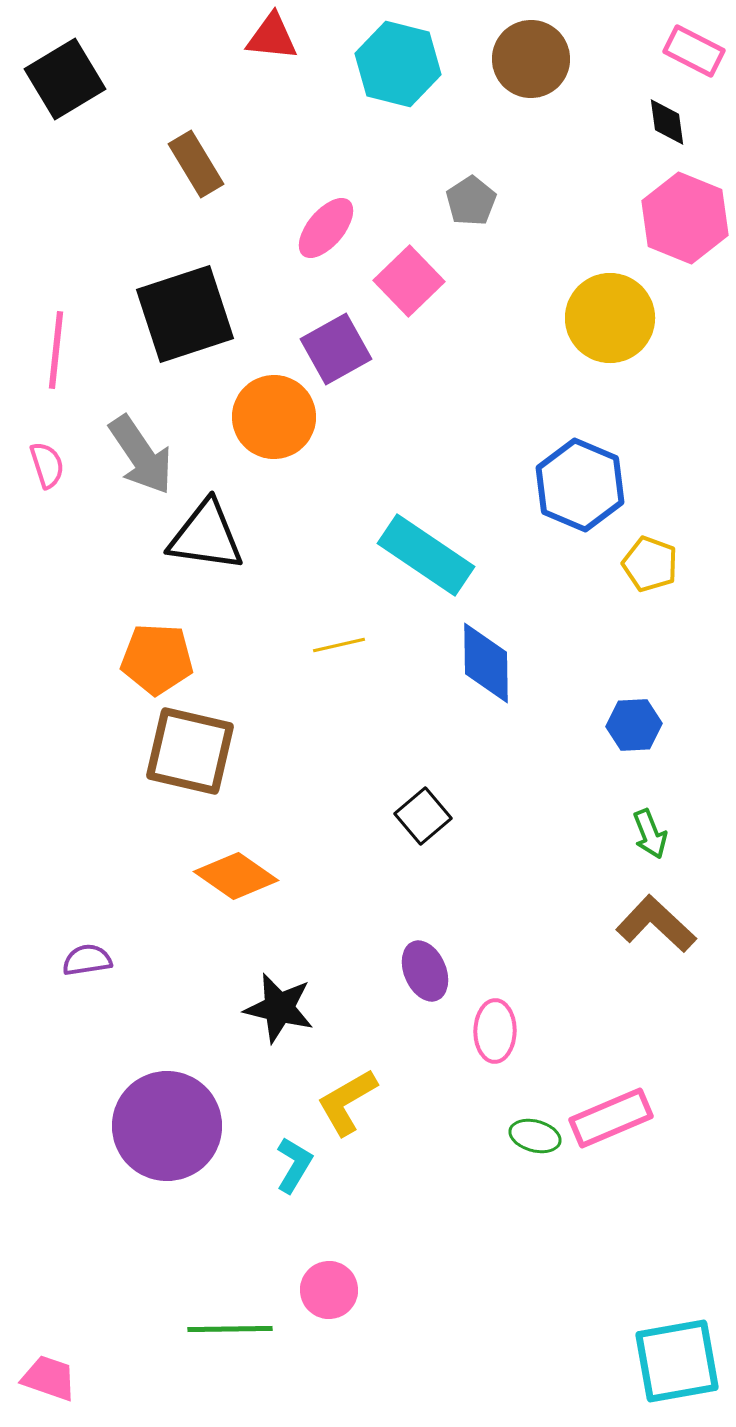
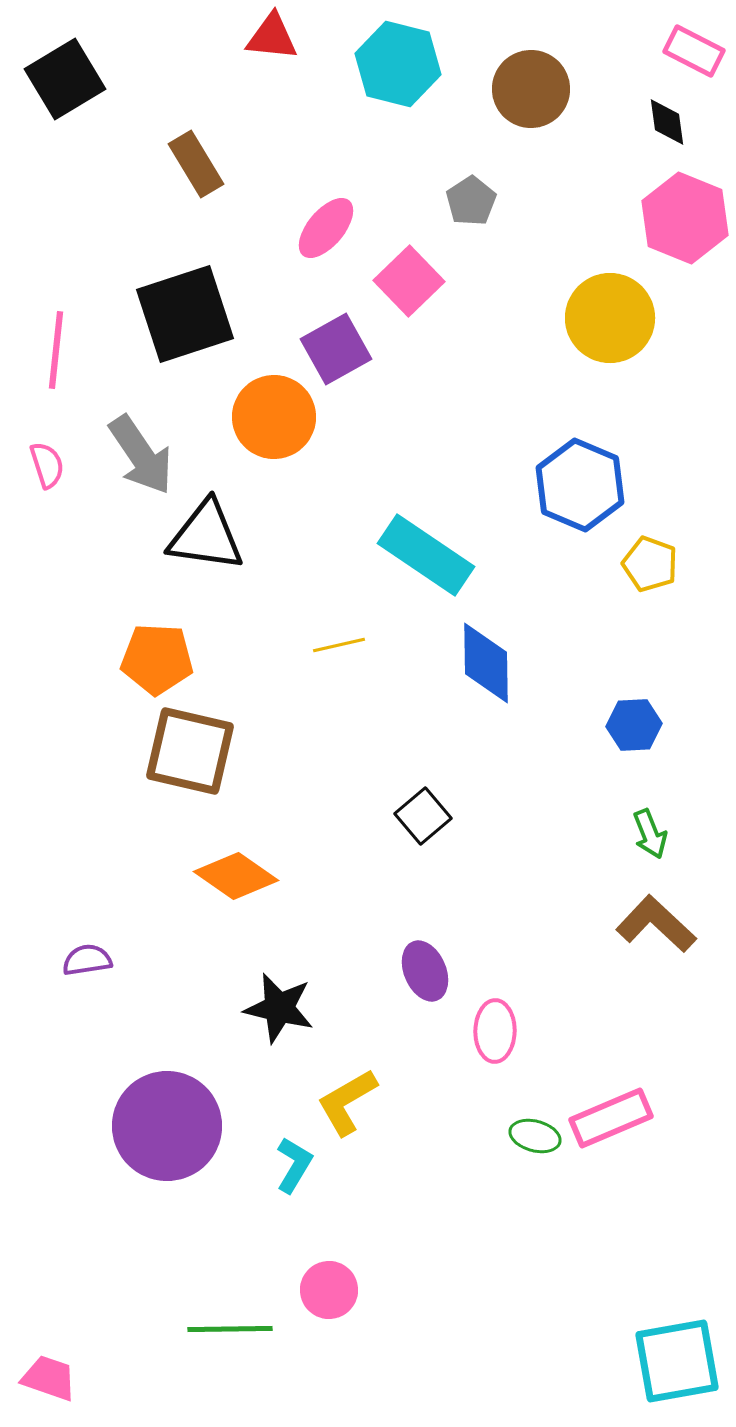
brown circle at (531, 59): moved 30 px down
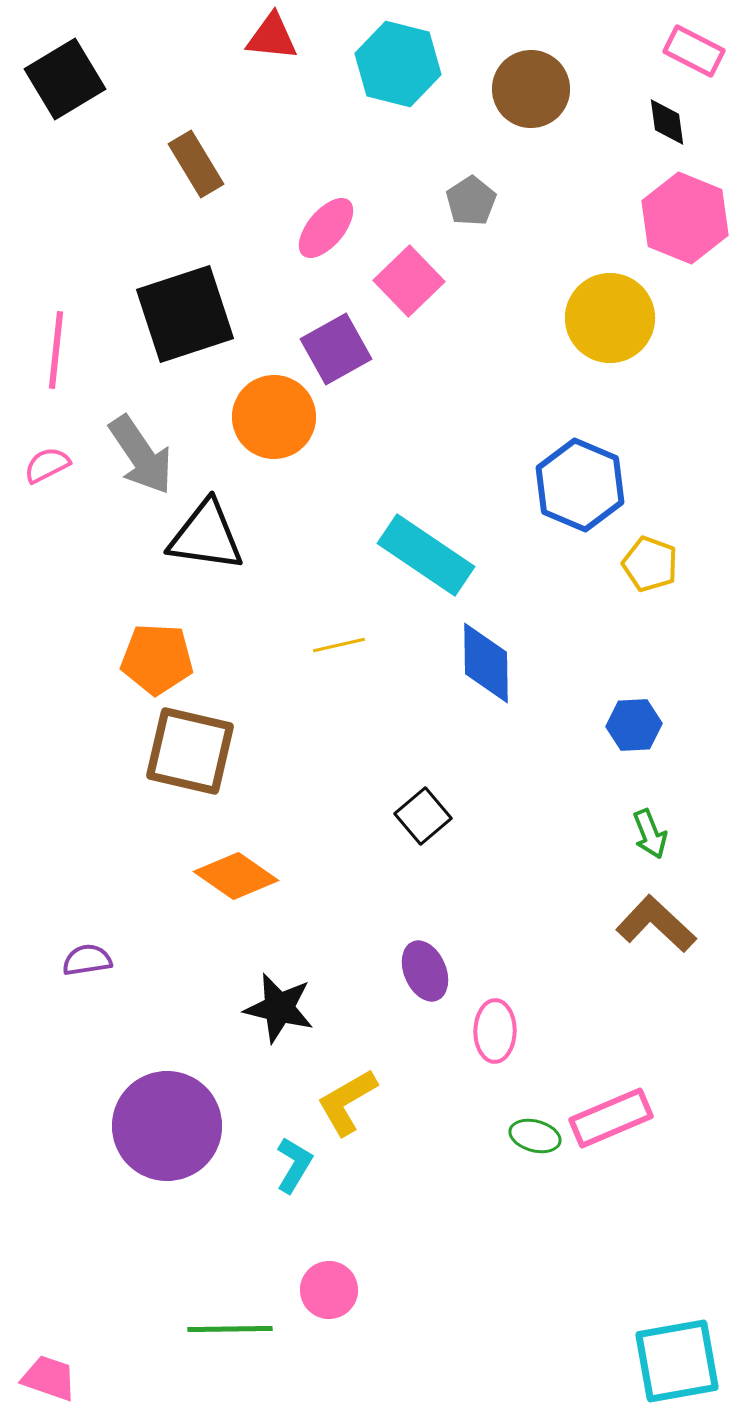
pink semicircle at (47, 465): rotated 99 degrees counterclockwise
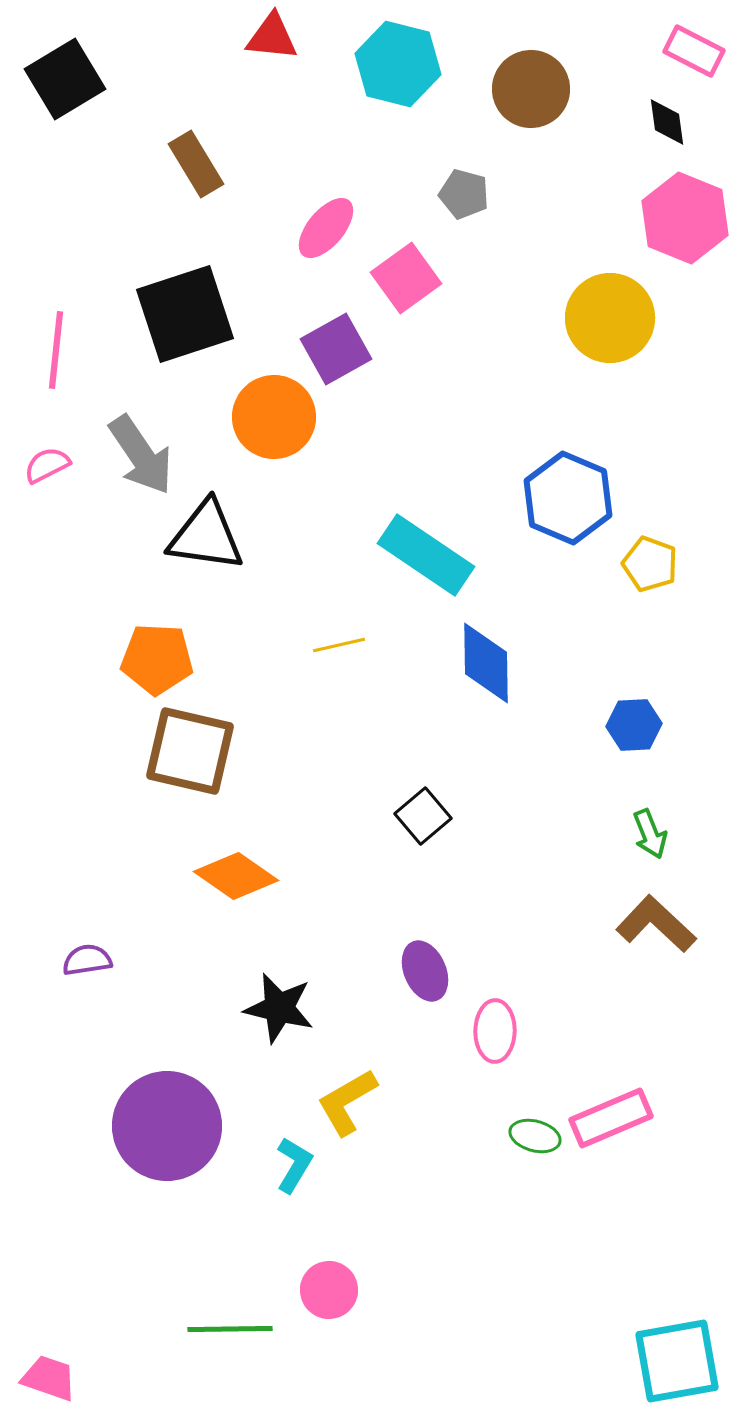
gray pentagon at (471, 201): moved 7 px left, 7 px up; rotated 24 degrees counterclockwise
pink square at (409, 281): moved 3 px left, 3 px up; rotated 8 degrees clockwise
blue hexagon at (580, 485): moved 12 px left, 13 px down
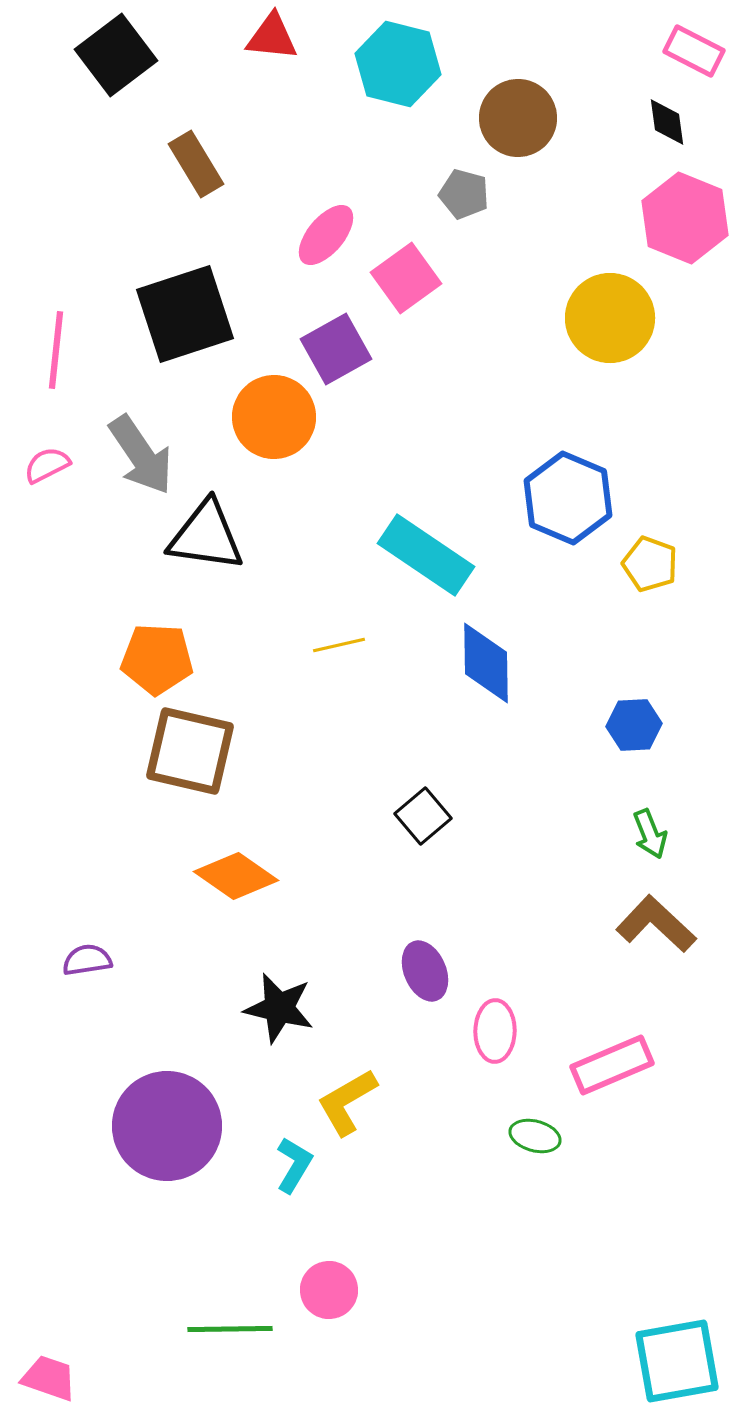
black square at (65, 79): moved 51 px right, 24 px up; rotated 6 degrees counterclockwise
brown circle at (531, 89): moved 13 px left, 29 px down
pink ellipse at (326, 228): moved 7 px down
pink rectangle at (611, 1118): moved 1 px right, 53 px up
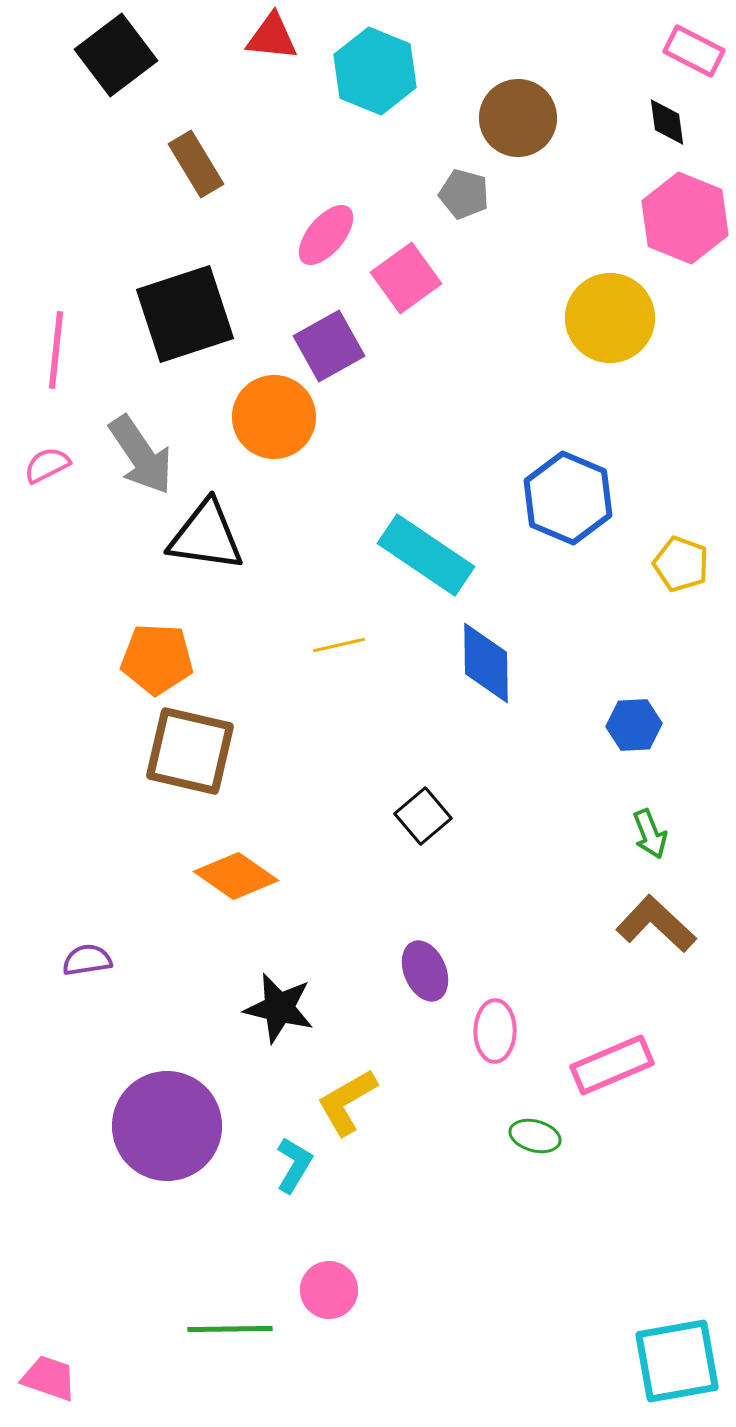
cyan hexagon at (398, 64): moved 23 px left, 7 px down; rotated 8 degrees clockwise
purple square at (336, 349): moved 7 px left, 3 px up
yellow pentagon at (650, 564): moved 31 px right
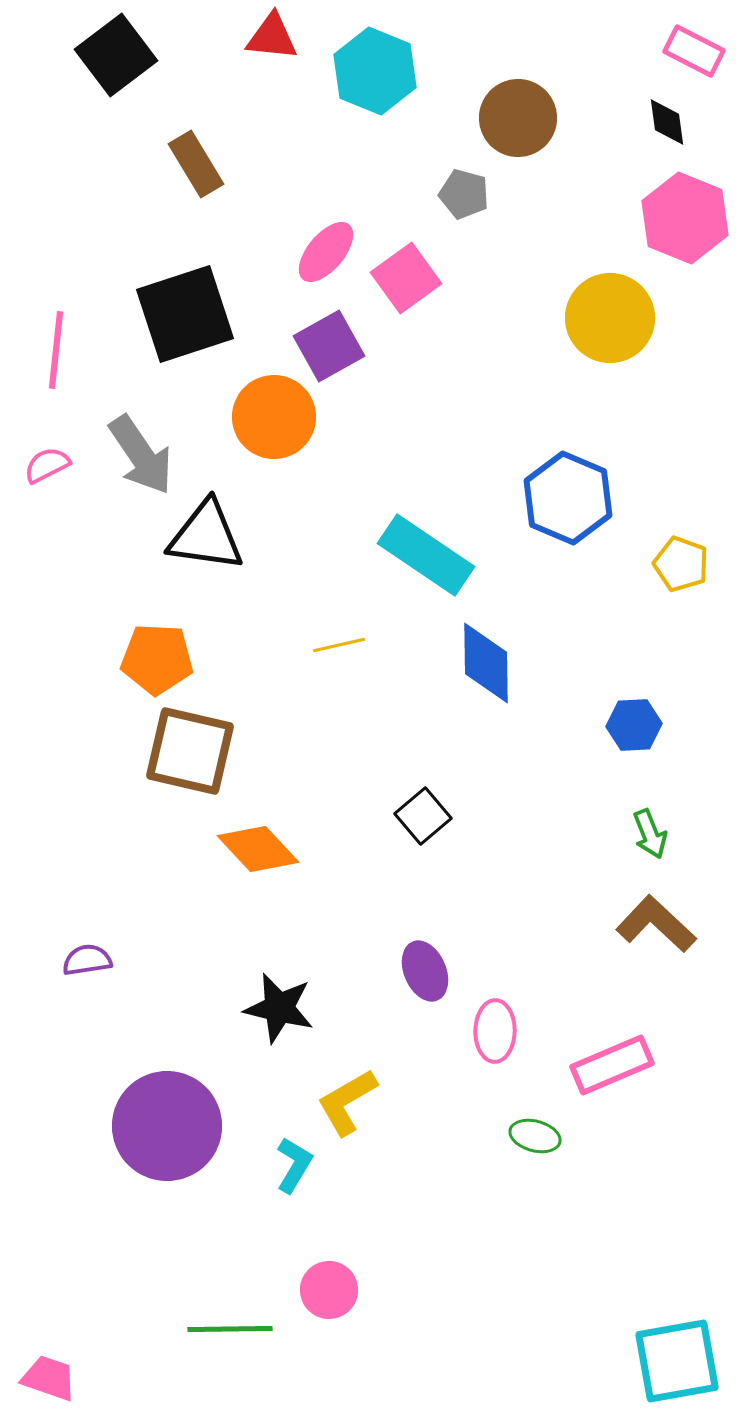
pink ellipse at (326, 235): moved 17 px down
orange diamond at (236, 876): moved 22 px right, 27 px up; rotated 12 degrees clockwise
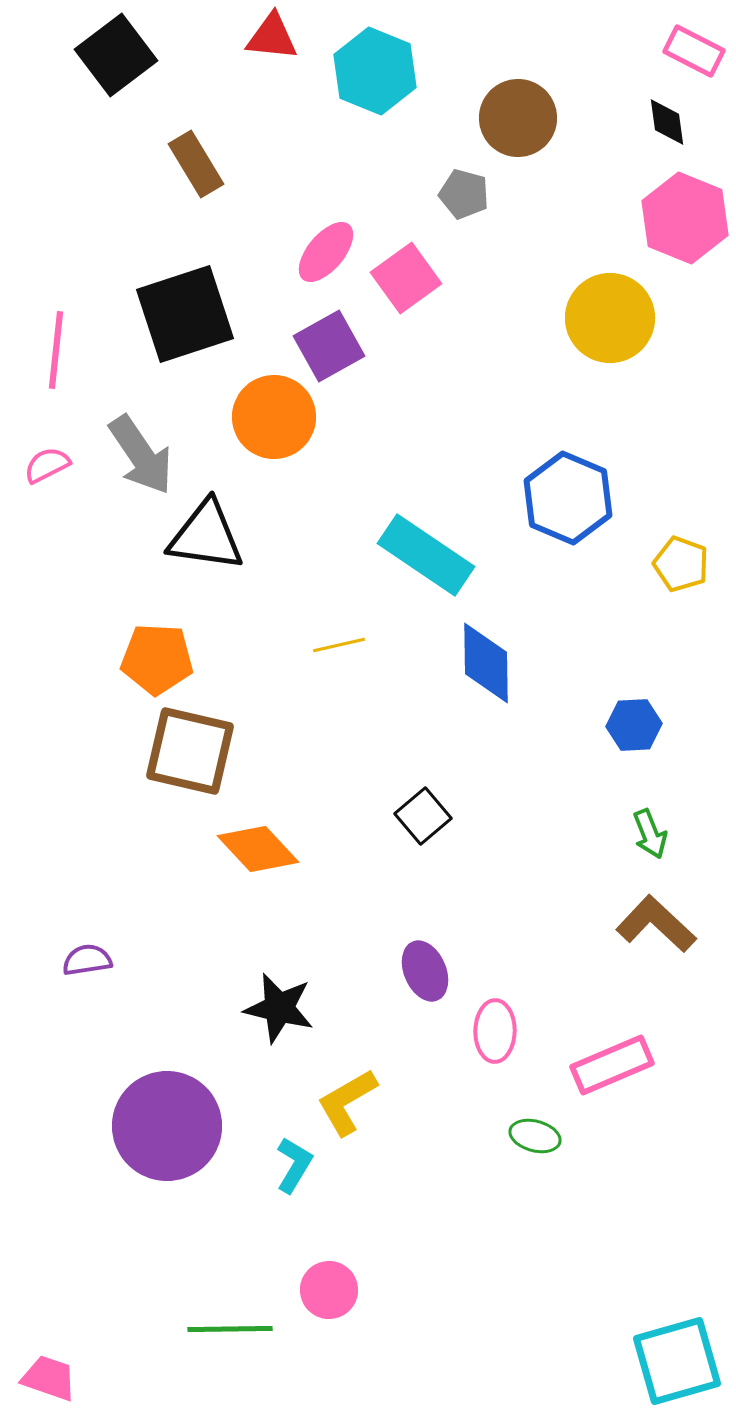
cyan square at (677, 1361): rotated 6 degrees counterclockwise
